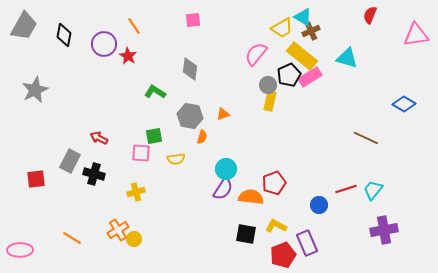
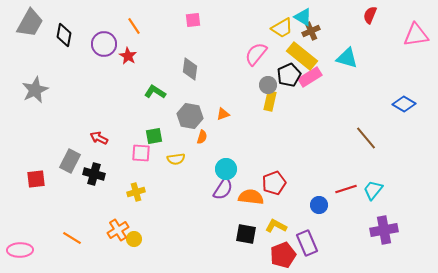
gray trapezoid at (24, 26): moved 6 px right, 3 px up
brown line at (366, 138): rotated 25 degrees clockwise
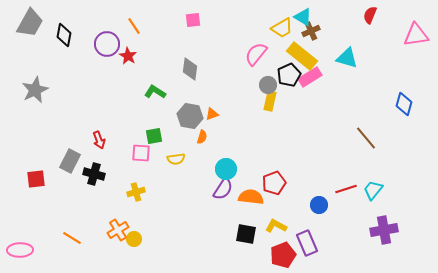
purple circle at (104, 44): moved 3 px right
blue diamond at (404, 104): rotated 75 degrees clockwise
orange triangle at (223, 114): moved 11 px left
red arrow at (99, 138): moved 2 px down; rotated 138 degrees counterclockwise
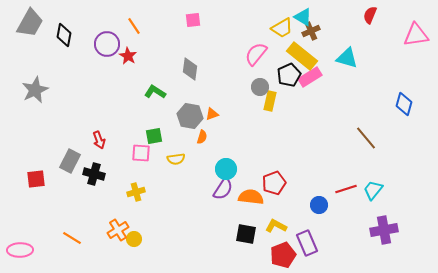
gray circle at (268, 85): moved 8 px left, 2 px down
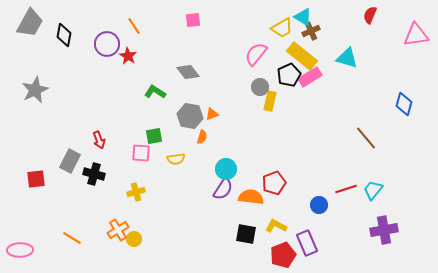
gray diamond at (190, 69): moved 2 px left, 3 px down; rotated 45 degrees counterclockwise
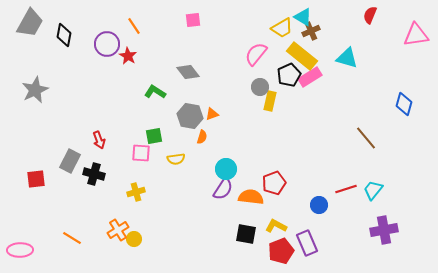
red pentagon at (283, 255): moved 2 px left, 4 px up
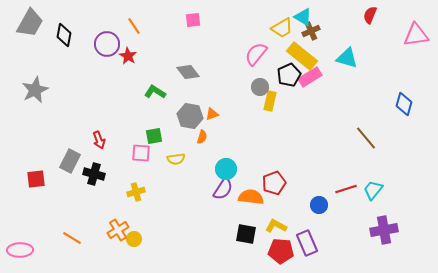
red pentagon at (281, 251): rotated 25 degrees clockwise
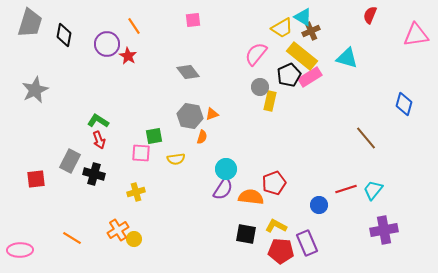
gray trapezoid at (30, 23): rotated 12 degrees counterclockwise
green L-shape at (155, 92): moved 57 px left, 29 px down
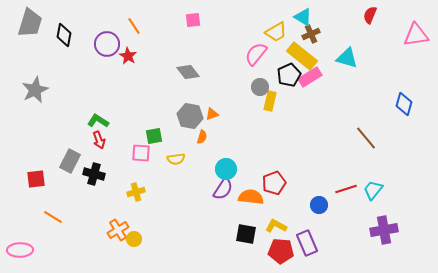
yellow trapezoid at (282, 28): moved 6 px left, 4 px down
brown cross at (311, 31): moved 3 px down
orange line at (72, 238): moved 19 px left, 21 px up
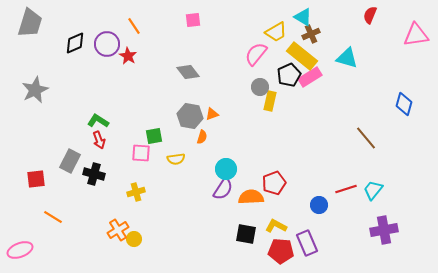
black diamond at (64, 35): moved 11 px right, 8 px down; rotated 55 degrees clockwise
orange semicircle at (251, 197): rotated 10 degrees counterclockwise
pink ellipse at (20, 250): rotated 20 degrees counterclockwise
